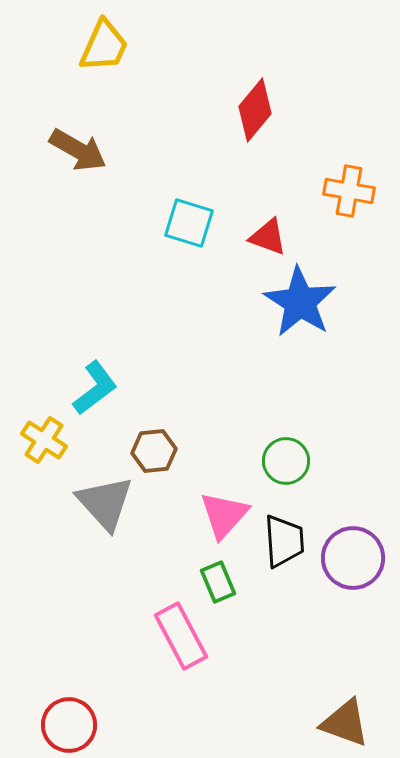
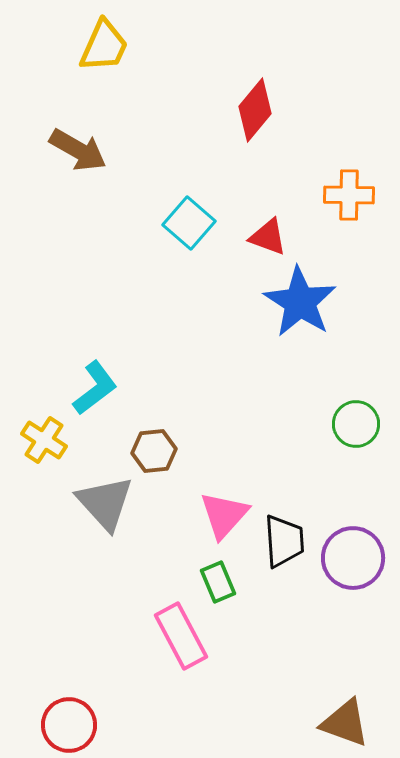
orange cross: moved 4 px down; rotated 9 degrees counterclockwise
cyan square: rotated 24 degrees clockwise
green circle: moved 70 px right, 37 px up
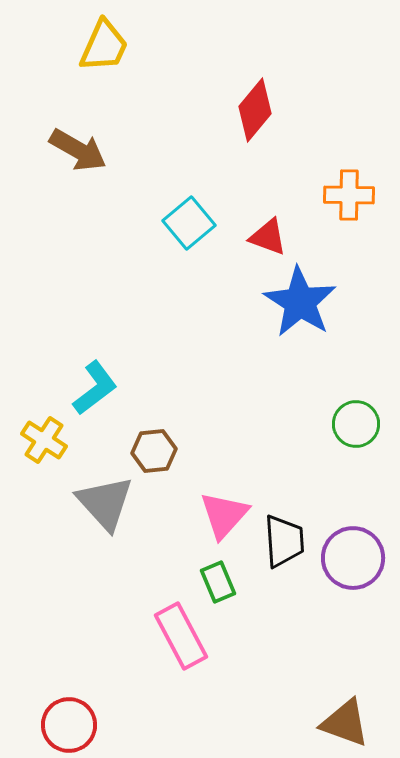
cyan square: rotated 9 degrees clockwise
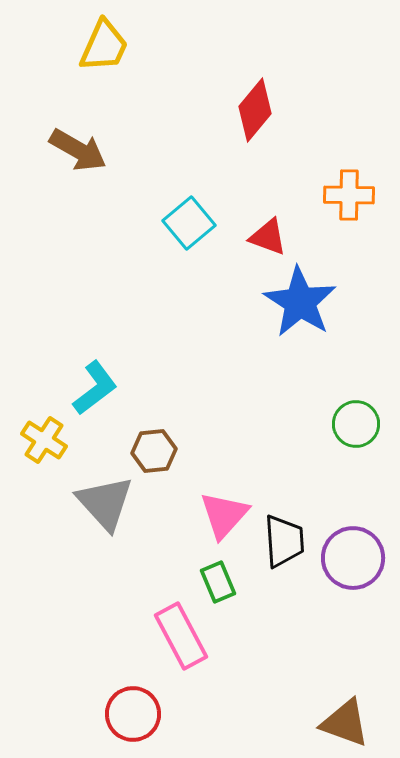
red circle: moved 64 px right, 11 px up
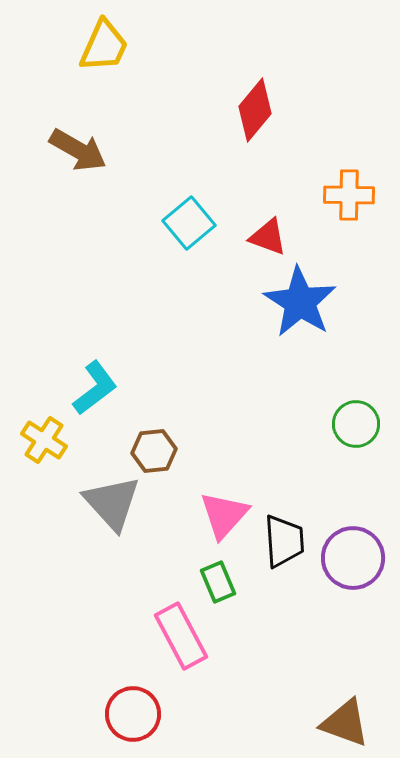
gray triangle: moved 7 px right
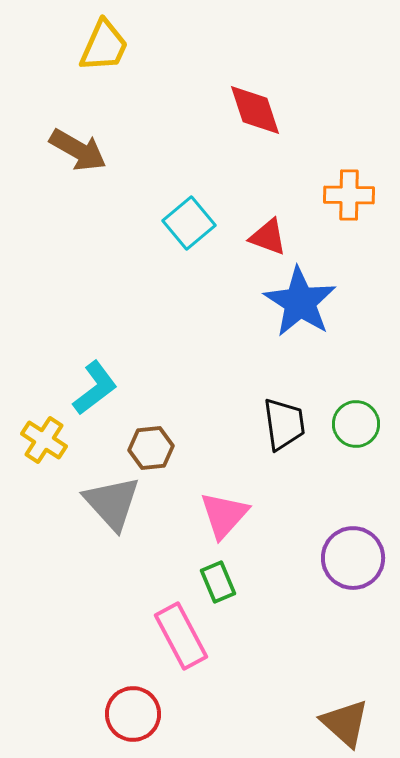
red diamond: rotated 58 degrees counterclockwise
brown hexagon: moved 3 px left, 3 px up
black trapezoid: moved 117 px up; rotated 4 degrees counterclockwise
brown triangle: rotated 22 degrees clockwise
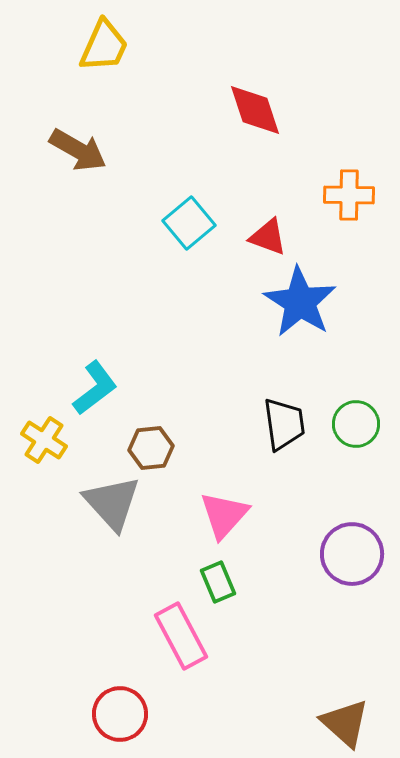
purple circle: moved 1 px left, 4 px up
red circle: moved 13 px left
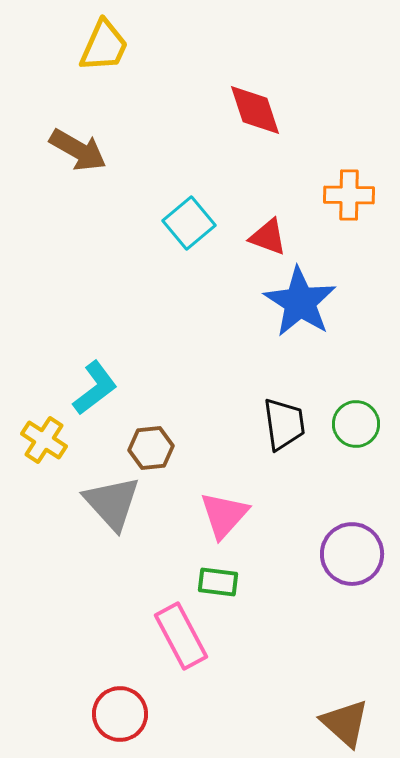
green rectangle: rotated 60 degrees counterclockwise
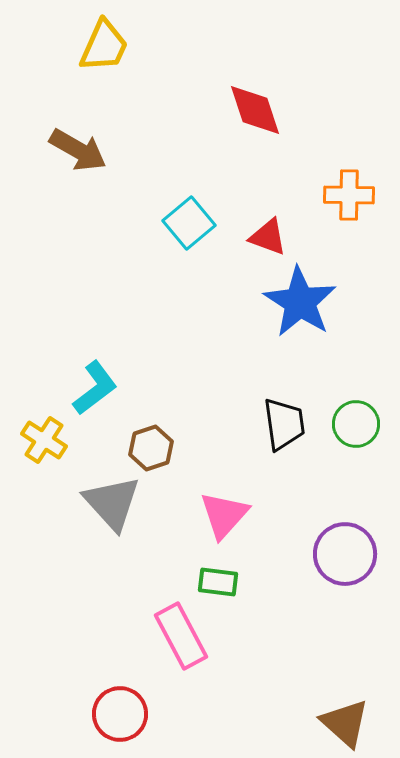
brown hexagon: rotated 12 degrees counterclockwise
purple circle: moved 7 px left
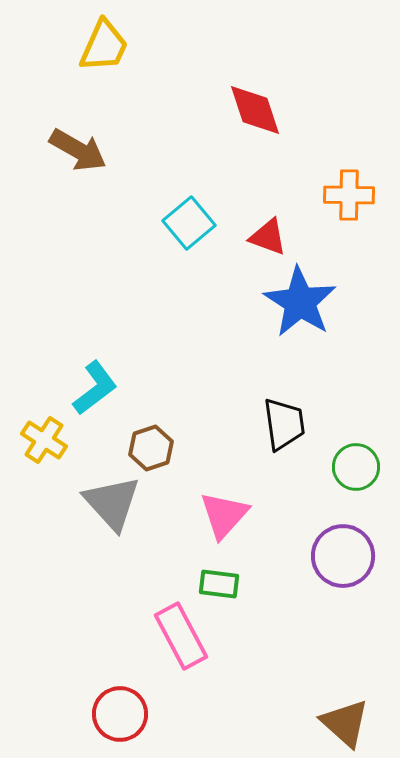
green circle: moved 43 px down
purple circle: moved 2 px left, 2 px down
green rectangle: moved 1 px right, 2 px down
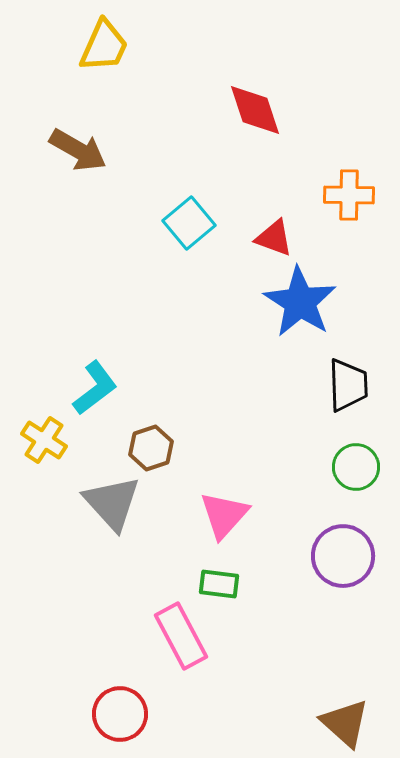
red triangle: moved 6 px right, 1 px down
black trapezoid: moved 64 px right, 39 px up; rotated 6 degrees clockwise
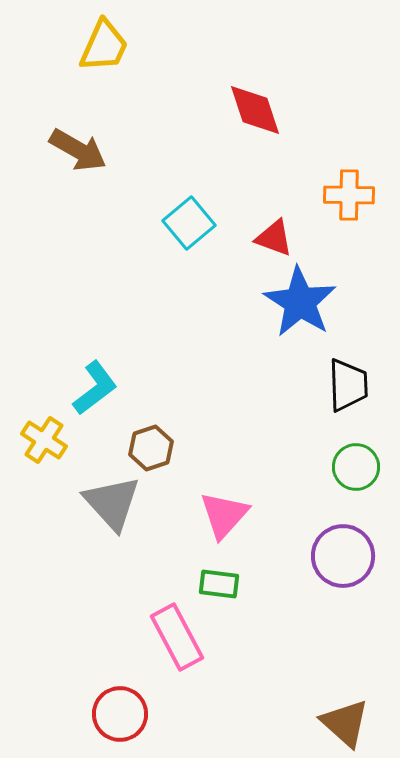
pink rectangle: moved 4 px left, 1 px down
